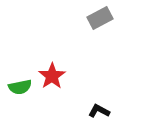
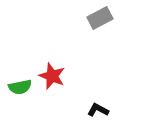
red star: rotated 16 degrees counterclockwise
black L-shape: moved 1 px left, 1 px up
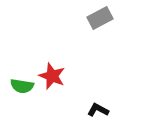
green semicircle: moved 2 px right, 1 px up; rotated 20 degrees clockwise
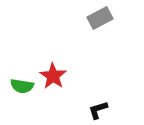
red star: moved 1 px right; rotated 12 degrees clockwise
black L-shape: rotated 45 degrees counterclockwise
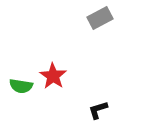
green semicircle: moved 1 px left
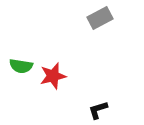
red star: rotated 24 degrees clockwise
green semicircle: moved 20 px up
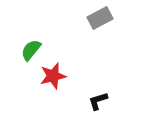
green semicircle: moved 10 px right, 16 px up; rotated 120 degrees clockwise
black L-shape: moved 9 px up
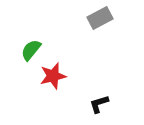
black L-shape: moved 1 px right, 3 px down
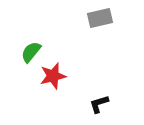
gray rectangle: rotated 15 degrees clockwise
green semicircle: moved 2 px down
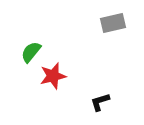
gray rectangle: moved 13 px right, 5 px down
black L-shape: moved 1 px right, 2 px up
